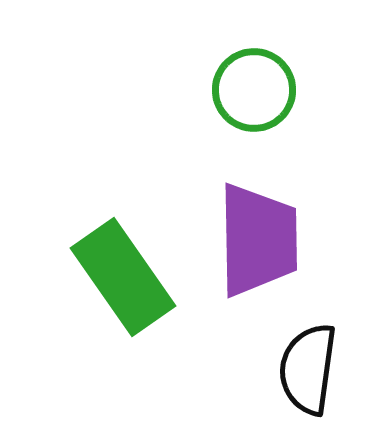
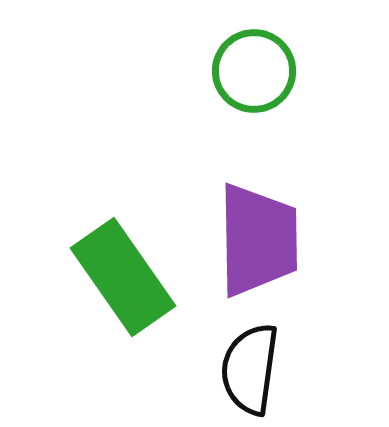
green circle: moved 19 px up
black semicircle: moved 58 px left
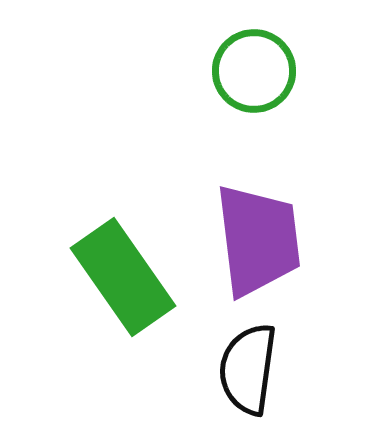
purple trapezoid: rotated 6 degrees counterclockwise
black semicircle: moved 2 px left
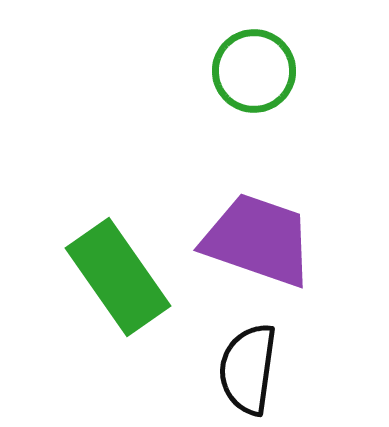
purple trapezoid: rotated 64 degrees counterclockwise
green rectangle: moved 5 px left
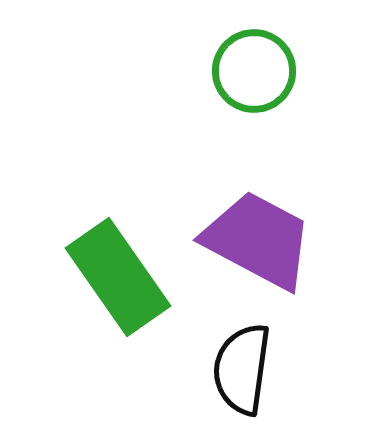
purple trapezoid: rotated 9 degrees clockwise
black semicircle: moved 6 px left
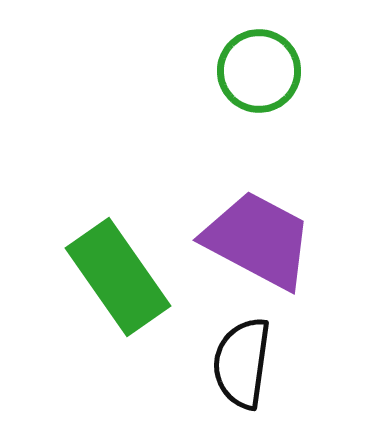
green circle: moved 5 px right
black semicircle: moved 6 px up
